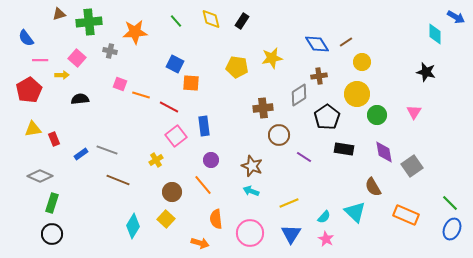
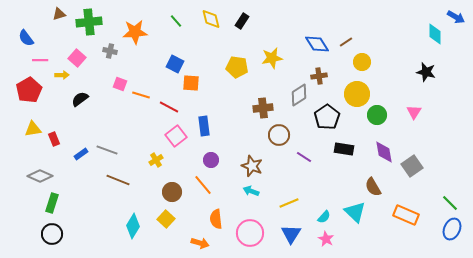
black semicircle at (80, 99): rotated 30 degrees counterclockwise
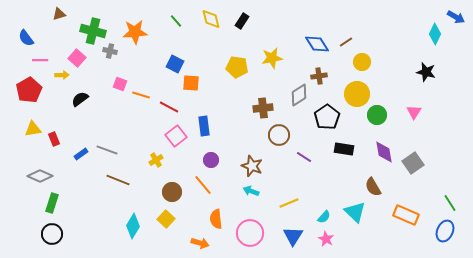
green cross at (89, 22): moved 4 px right, 9 px down; rotated 20 degrees clockwise
cyan diamond at (435, 34): rotated 25 degrees clockwise
gray square at (412, 166): moved 1 px right, 3 px up
green line at (450, 203): rotated 12 degrees clockwise
blue ellipse at (452, 229): moved 7 px left, 2 px down
blue triangle at (291, 234): moved 2 px right, 2 px down
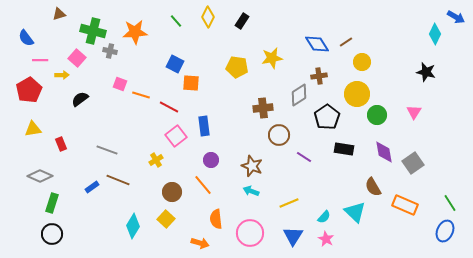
yellow diamond at (211, 19): moved 3 px left, 2 px up; rotated 40 degrees clockwise
red rectangle at (54, 139): moved 7 px right, 5 px down
blue rectangle at (81, 154): moved 11 px right, 33 px down
orange rectangle at (406, 215): moved 1 px left, 10 px up
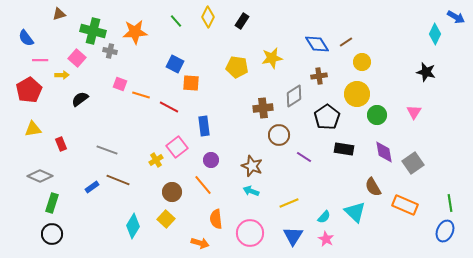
gray diamond at (299, 95): moved 5 px left, 1 px down
pink square at (176, 136): moved 1 px right, 11 px down
green line at (450, 203): rotated 24 degrees clockwise
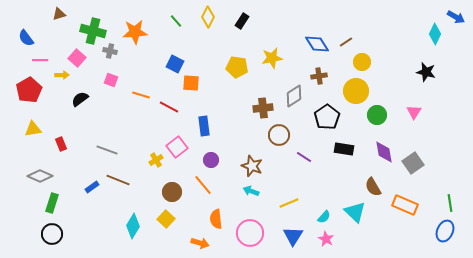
pink square at (120, 84): moved 9 px left, 4 px up
yellow circle at (357, 94): moved 1 px left, 3 px up
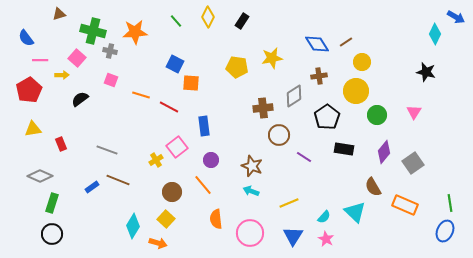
purple diamond at (384, 152): rotated 50 degrees clockwise
orange arrow at (200, 243): moved 42 px left
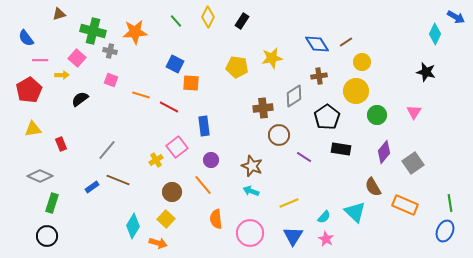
black rectangle at (344, 149): moved 3 px left
gray line at (107, 150): rotated 70 degrees counterclockwise
black circle at (52, 234): moved 5 px left, 2 px down
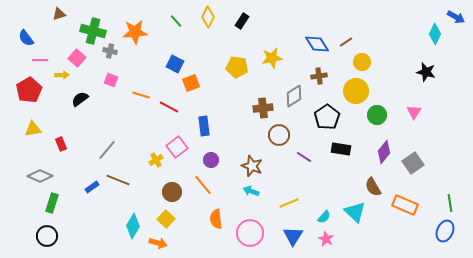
orange square at (191, 83): rotated 24 degrees counterclockwise
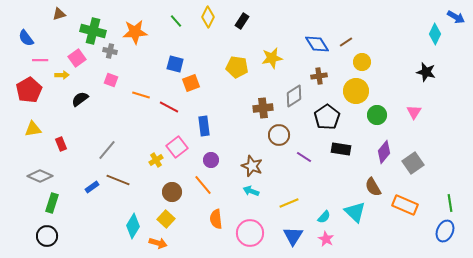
pink square at (77, 58): rotated 12 degrees clockwise
blue square at (175, 64): rotated 12 degrees counterclockwise
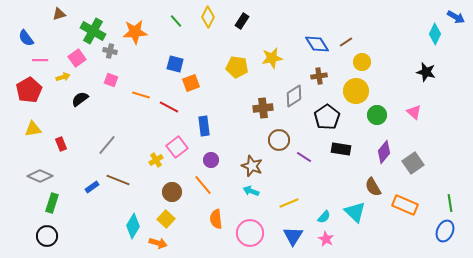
green cross at (93, 31): rotated 15 degrees clockwise
yellow arrow at (62, 75): moved 1 px right, 2 px down; rotated 16 degrees counterclockwise
pink triangle at (414, 112): rotated 21 degrees counterclockwise
brown circle at (279, 135): moved 5 px down
gray line at (107, 150): moved 5 px up
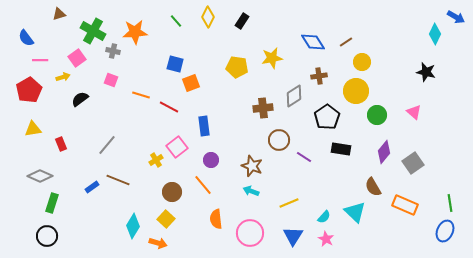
blue diamond at (317, 44): moved 4 px left, 2 px up
gray cross at (110, 51): moved 3 px right
